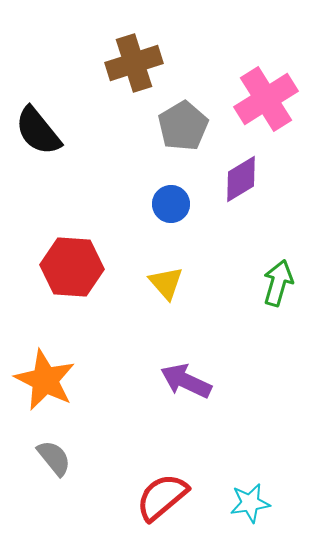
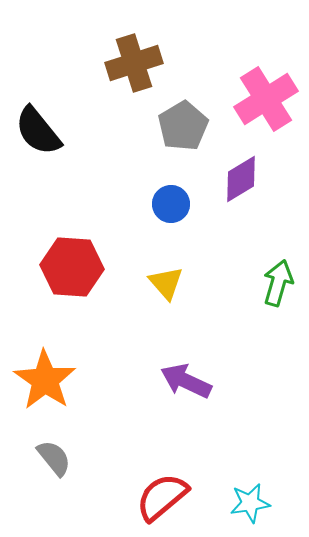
orange star: rotated 8 degrees clockwise
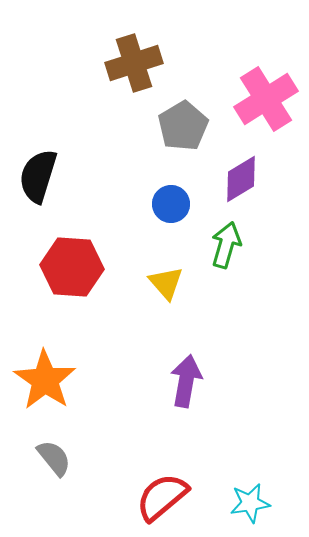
black semicircle: moved 45 px down; rotated 56 degrees clockwise
green arrow: moved 52 px left, 38 px up
purple arrow: rotated 75 degrees clockwise
